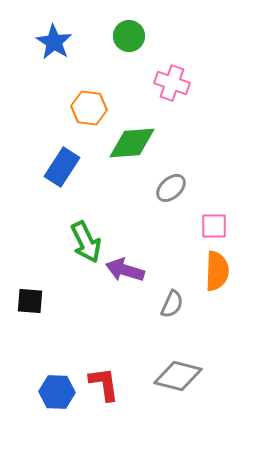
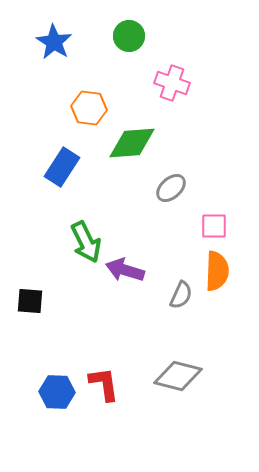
gray semicircle: moved 9 px right, 9 px up
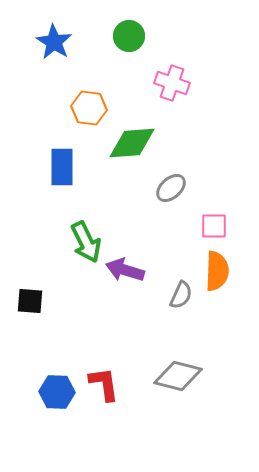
blue rectangle: rotated 33 degrees counterclockwise
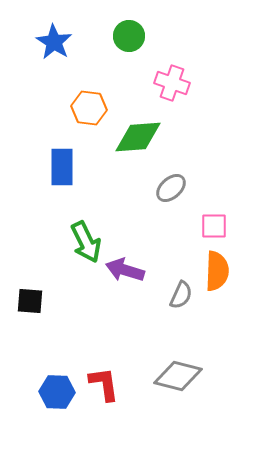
green diamond: moved 6 px right, 6 px up
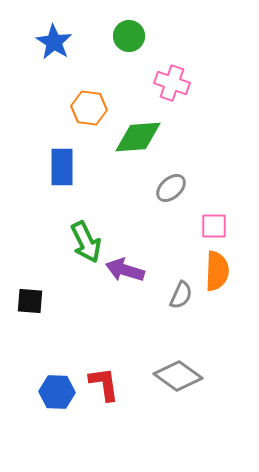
gray diamond: rotated 21 degrees clockwise
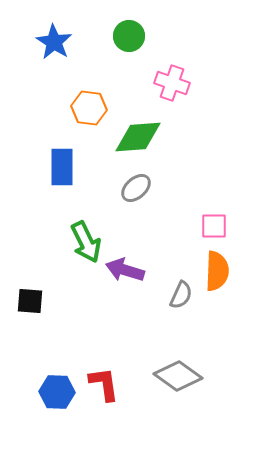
gray ellipse: moved 35 px left
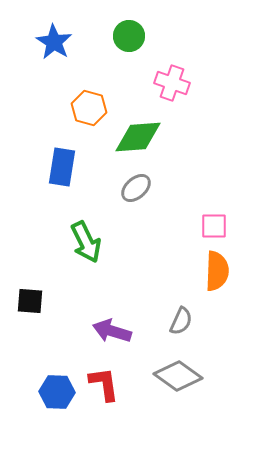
orange hexagon: rotated 8 degrees clockwise
blue rectangle: rotated 9 degrees clockwise
purple arrow: moved 13 px left, 61 px down
gray semicircle: moved 26 px down
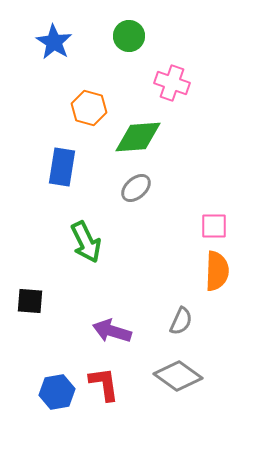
blue hexagon: rotated 12 degrees counterclockwise
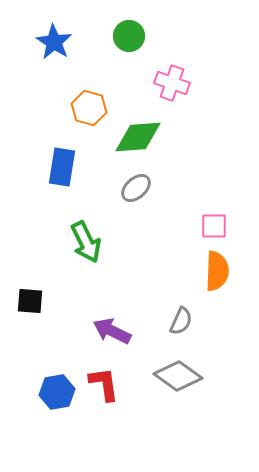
purple arrow: rotated 9 degrees clockwise
